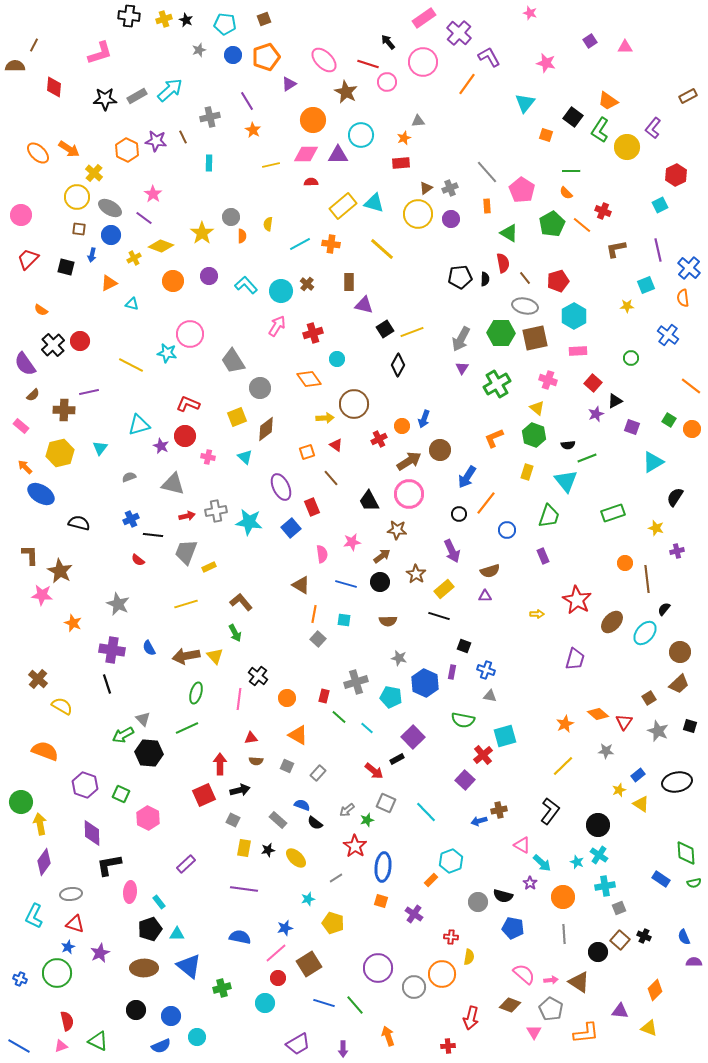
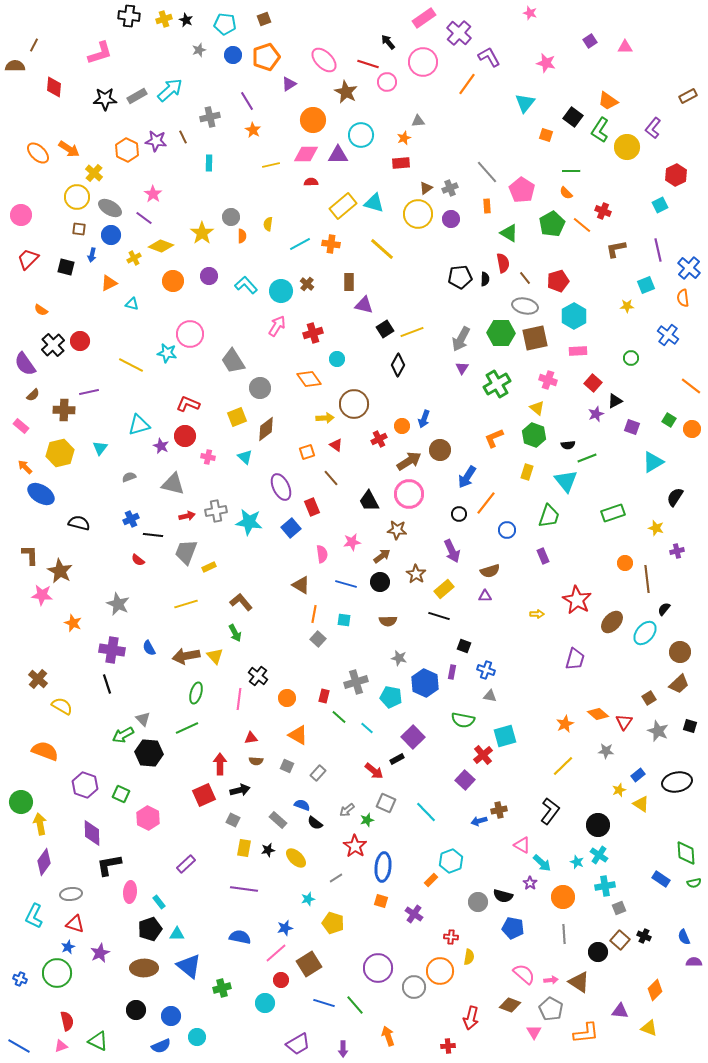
orange circle at (442, 974): moved 2 px left, 3 px up
red circle at (278, 978): moved 3 px right, 2 px down
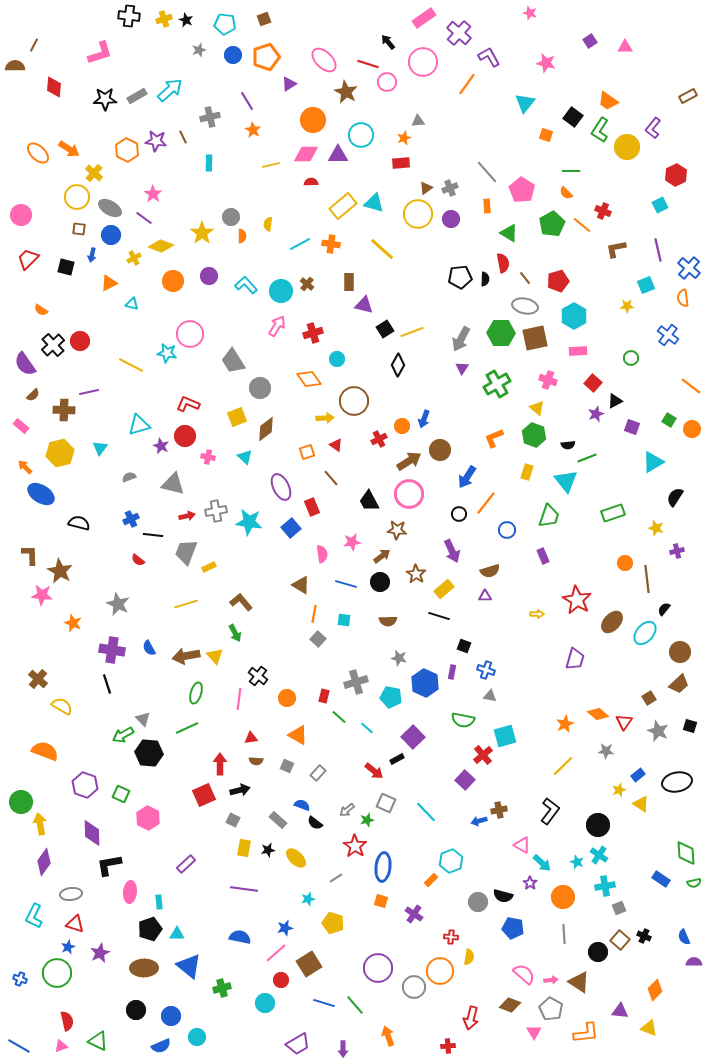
brown circle at (354, 404): moved 3 px up
cyan rectangle at (159, 902): rotated 32 degrees clockwise
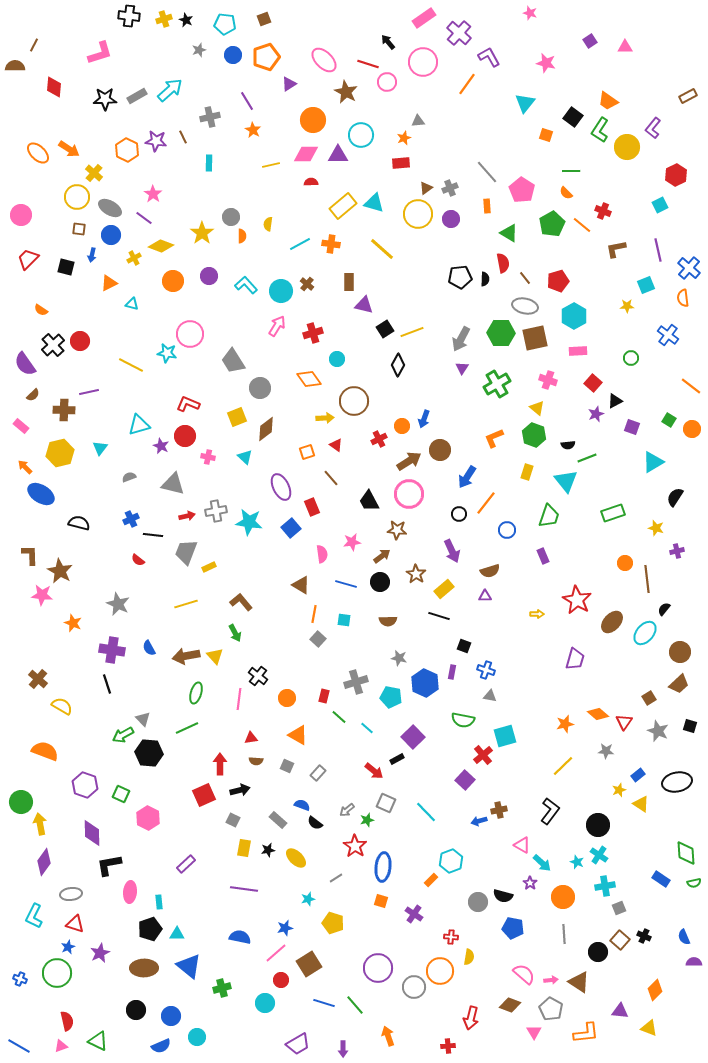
orange star at (565, 724): rotated 12 degrees clockwise
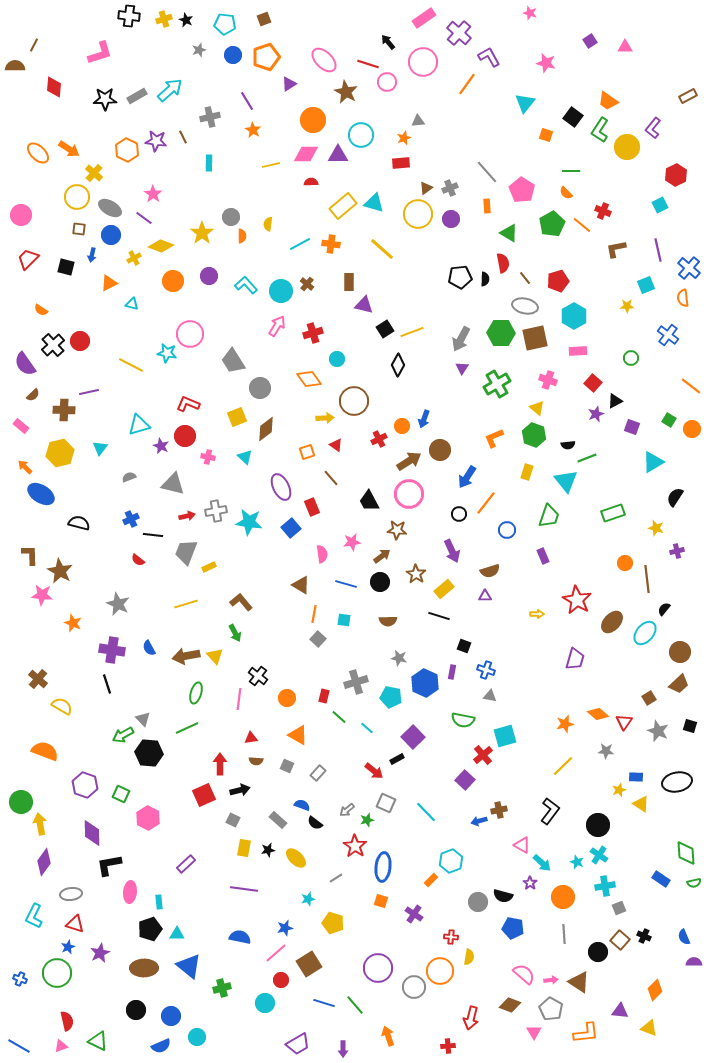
blue rectangle at (638, 775): moved 2 px left, 2 px down; rotated 40 degrees clockwise
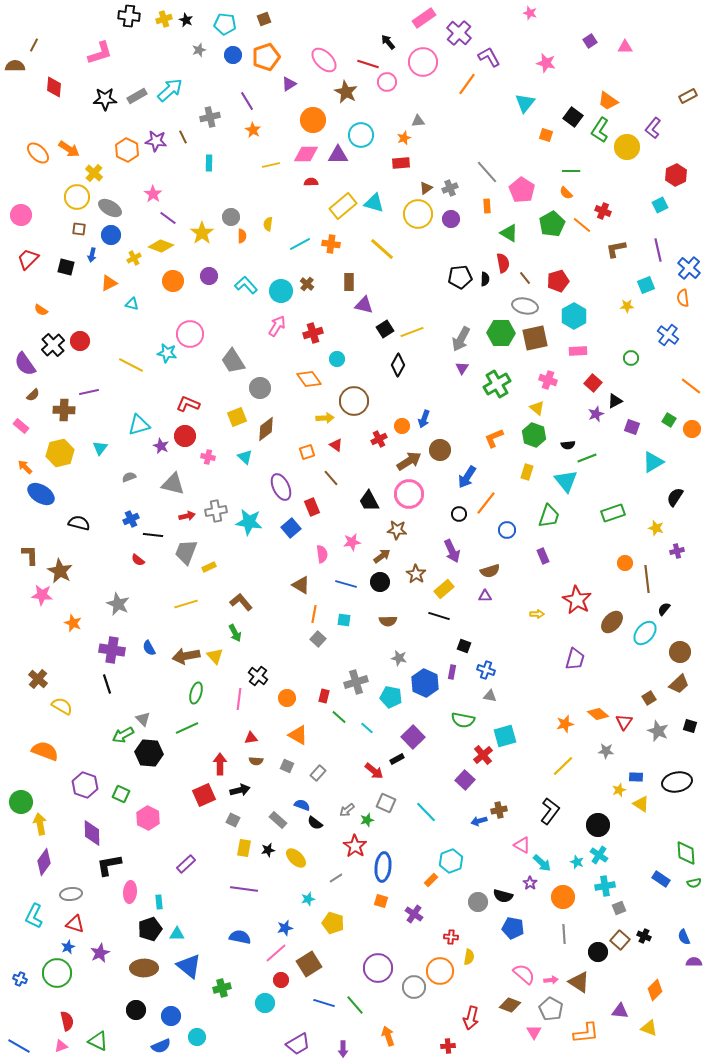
purple line at (144, 218): moved 24 px right
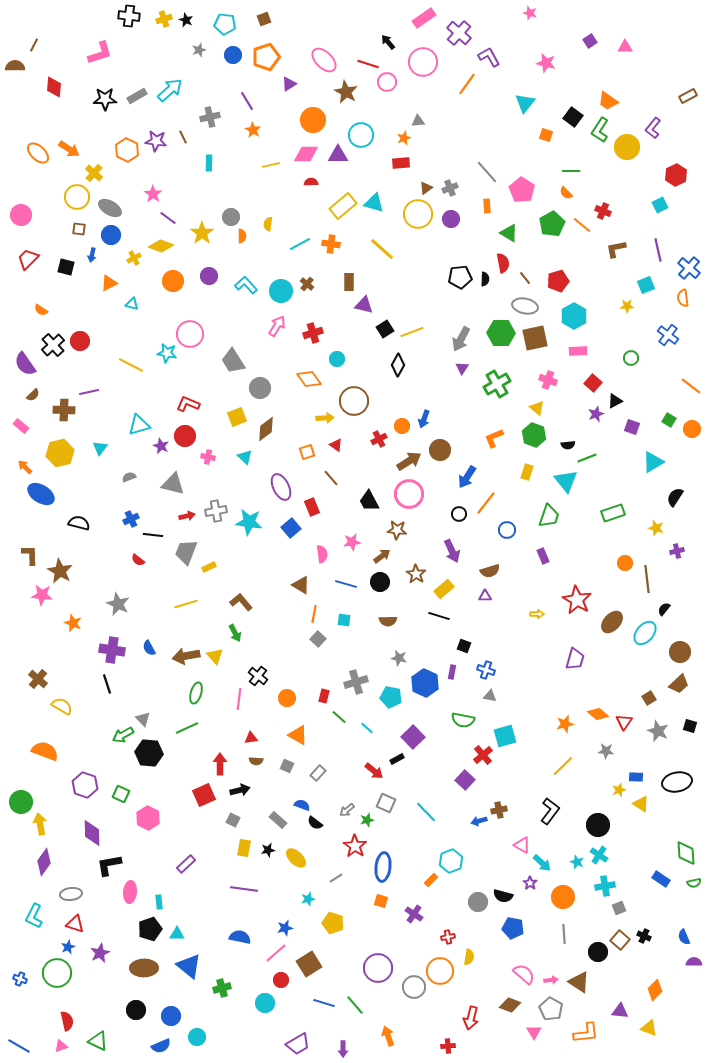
red cross at (451, 937): moved 3 px left; rotated 16 degrees counterclockwise
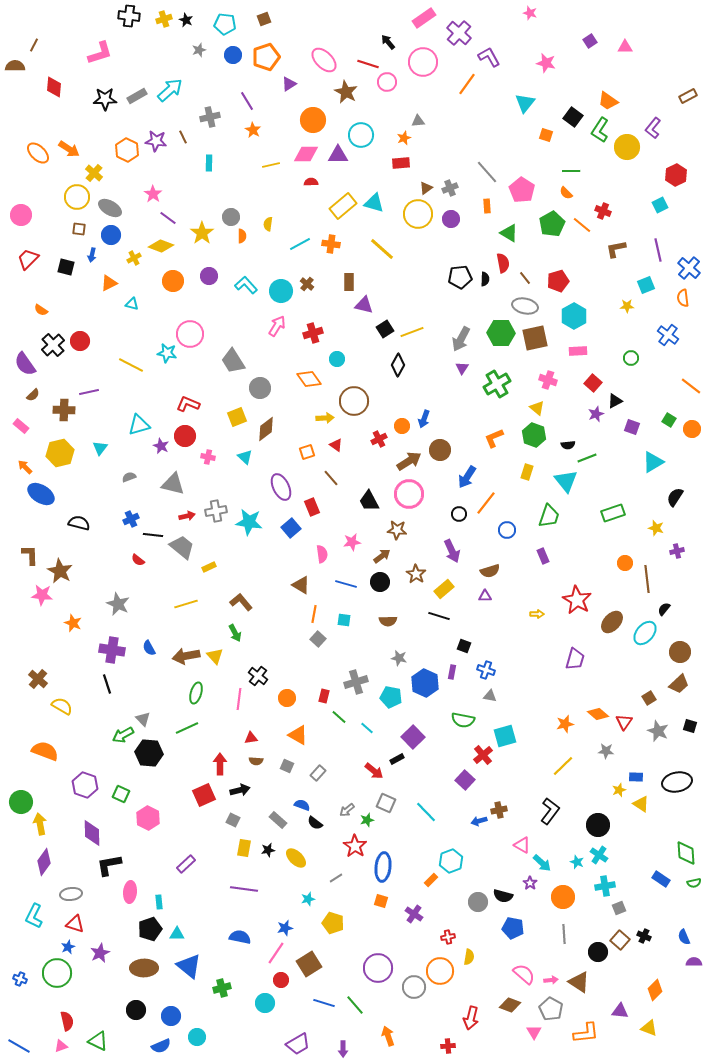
gray trapezoid at (186, 552): moved 4 px left, 5 px up; rotated 108 degrees clockwise
pink line at (276, 953): rotated 15 degrees counterclockwise
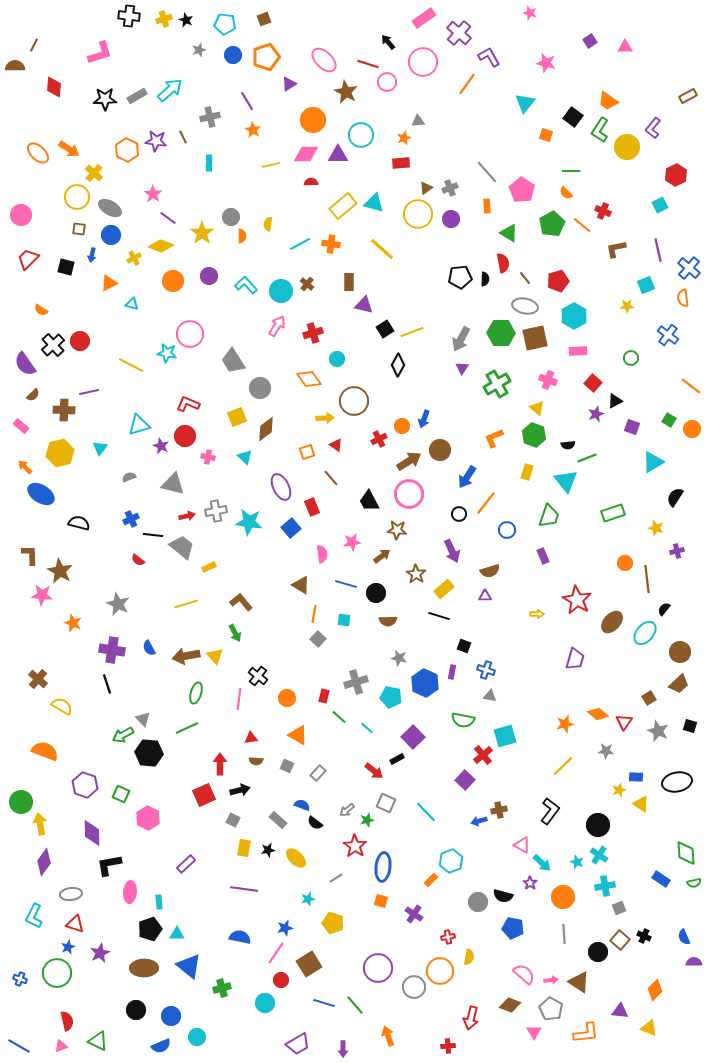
black circle at (380, 582): moved 4 px left, 11 px down
